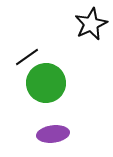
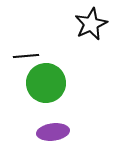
black line: moved 1 px left, 1 px up; rotated 30 degrees clockwise
purple ellipse: moved 2 px up
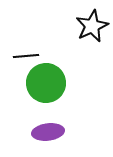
black star: moved 1 px right, 2 px down
purple ellipse: moved 5 px left
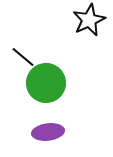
black star: moved 3 px left, 6 px up
black line: moved 3 px left, 1 px down; rotated 45 degrees clockwise
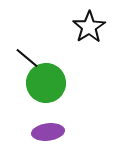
black star: moved 7 px down; rotated 8 degrees counterclockwise
black line: moved 4 px right, 1 px down
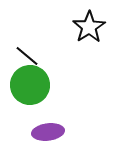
black line: moved 2 px up
green circle: moved 16 px left, 2 px down
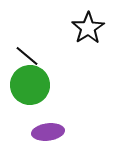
black star: moved 1 px left, 1 px down
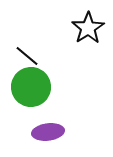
green circle: moved 1 px right, 2 px down
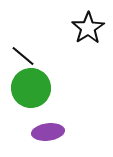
black line: moved 4 px left
green circle: moved 1 px down
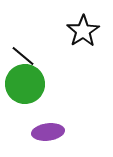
black star: moved 5 px left, 3 px down
green circle: moved 6 px left, 4 px up
